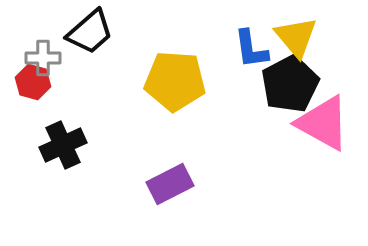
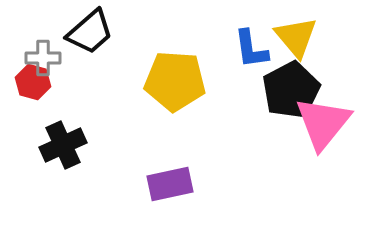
black pentagon: moved 1 px right, 6 px down
pink triangle: rotated 40 degrees clockwise
purple rectangle: rotated 15 degrees clockwise
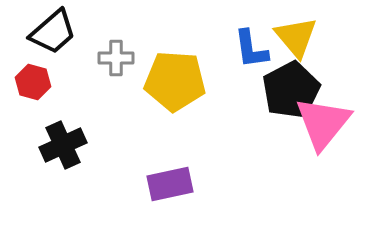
black trapezoid: moved 37 px left
gray cross: moved 73 px right
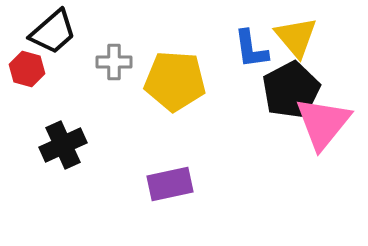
gray cross: moved 2 px left, 4 px down
red hexagon: moved 6 px left, 13 px up
